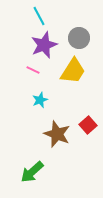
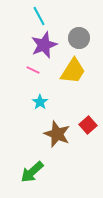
cyan star: moved 2 px down; rotated 14 degrees counterclockwise
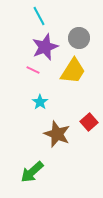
purple star: moved 1 px right, 2 px down
red square: moved 1 px right, 3 px up
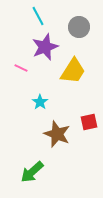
cyan line: moved 1 px left
gray circle: moved 11 px up
pink line: moved 12 px left, 2 px up
red square: rotated 30 degrees clockwise
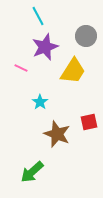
gray circle: moved 7 px right, 9 px down
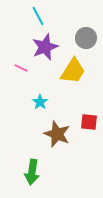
gray circle: moved 2 px down
red square: rotated 18 degrees clockwise
green arrow: rotated 40 degrees counterclockwise
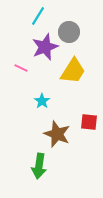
cyan line: rotated 60 degrees clockwise
gray circle: moved 17 px left, 6 px up
cyan star: moved 2 px right, 1 px up
green arrow: moved 7 px right, 6 px up
